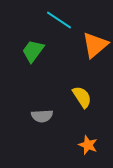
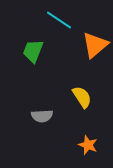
green trapezoid: rotated 15 degrees counterclockwise
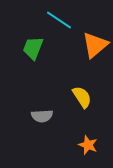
green trapezoid: moved 3 px up
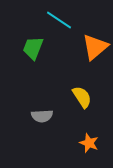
orange triangle: moved 2 px down
orange star: moved 1 px right, 2 px up
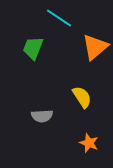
cyan line: moved 2 px up
